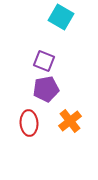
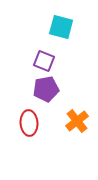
cyan square: moved 10 px down; rotated 15 degrees counterclockwise
orange cross: moved 7 px right
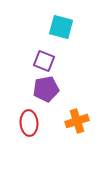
orange cross: rotated 20 degrees clockwise
